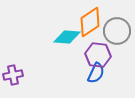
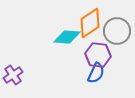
orange diamond: moved 1 px down
purple cross: rotated 24 degrees counterclockwise
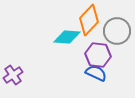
orange diamond: moved 1 px left, 3 px up; rotated 12 degrees counterclockwise
blue semicircle: rotated 90 degrees counterclockwise
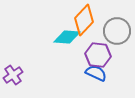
orange diamond: moved 5 px left
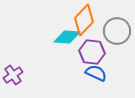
purple hexagon: moved 6 px left, 3 px up
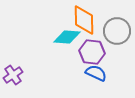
orange diamond: rotated 44 degrees counterclockwise
